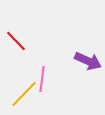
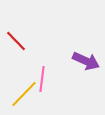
purple arrow: moved 2 px left
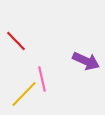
pink line: rotated 20 degrees counterclockwise
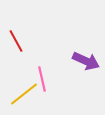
red line: rotated 15 degrees clockwise
yellow line: rotated 8 degrees clockwise
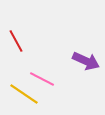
pink line: rotated 50 degrees counterclockwise
yellow line: rotated 72 degrees clockwise
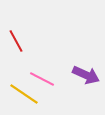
purple arrow: moved 14 px down
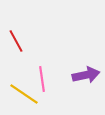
purple arrow: rotated 36 degrees counterclockwise
pink line: rotated 55 degrees clockwise
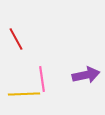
red line: moved 2 px up
yellow line: rotated 36 degrees counterclockwise
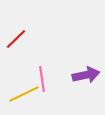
red line: rotated 75 degrees clockwise
yellow line: rotated 24 degrees counterclockwise
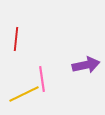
red line: rotated 40 degrees counterclockwise
purple arrow: moved 10 px up
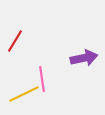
red line: moved 1 px left, 2 px down; rotated 25 degrees clockwise
purple arrow: moved 2 px left, 7 px up
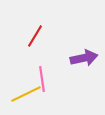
red line: moved 20 px right, 5 px up
yellow line: moved 2 px right
